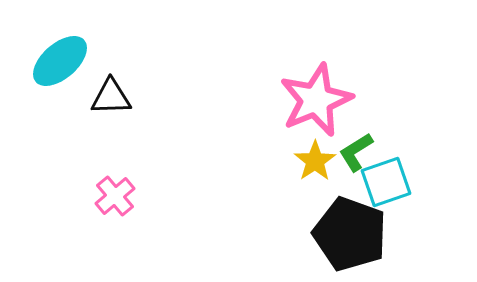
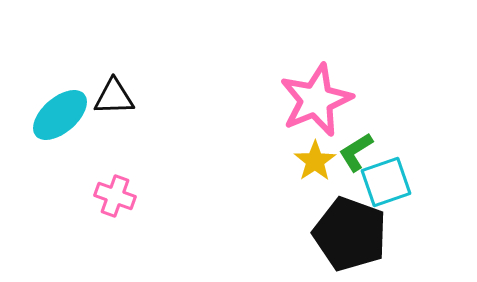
cyan ellipse: moved 54 px down
black triangle: moved 3 px right
pink cross: rotated 30 degrees counterclockwise
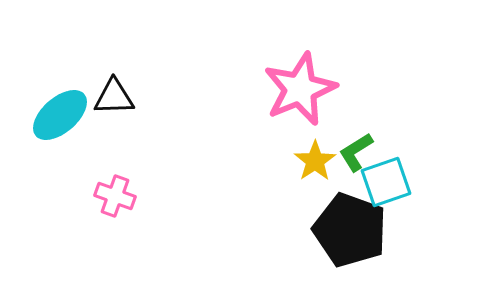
pink star: moved 16 px left, 11 px up
black pentagon: moved 4 px up
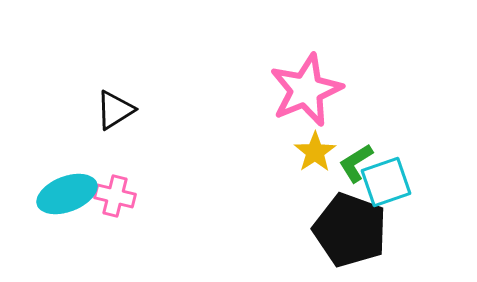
pink star: moved 6 px right, 1 px down
black triangle: moved 1 px right, 13 px down; rotated 30 degrees counterclockwise
cyan ellipse: moved 7 px right, 79 px down; rotated 20 degrees clockwise
green L-shape: moved 11 px down
yellow star: moved 9 px up
pink cross: rotated 6 degrees counterclockwise
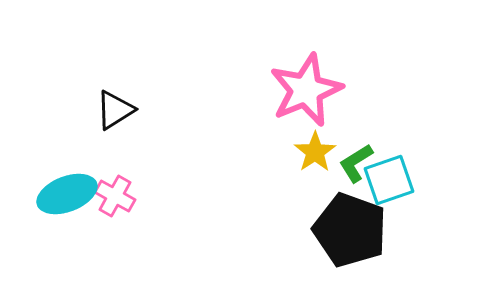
cyan square: moved 3 px right, 2 px up
pink cross: rotated 15 degrees clockwise
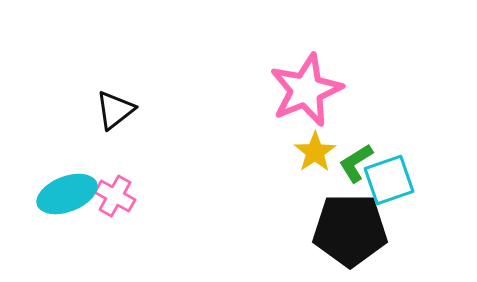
black triangle: rotated 6 degrees counterclockwise
black pentagon: rotated 20 degrees counterclockwise
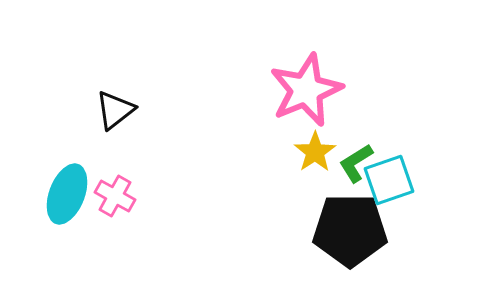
cyan ellipse: rotated 48 degrees counterclockwise
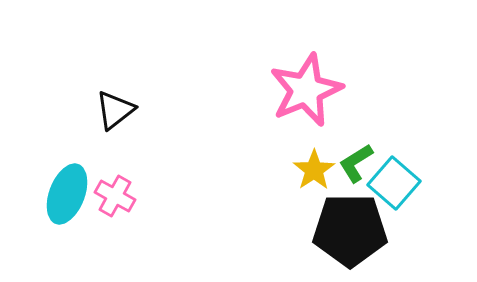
yellow star: moved 1 px left, 18 px down
cyan square: moved 5 px right, 3 px down; rotated 30 degrees counterclockwise
